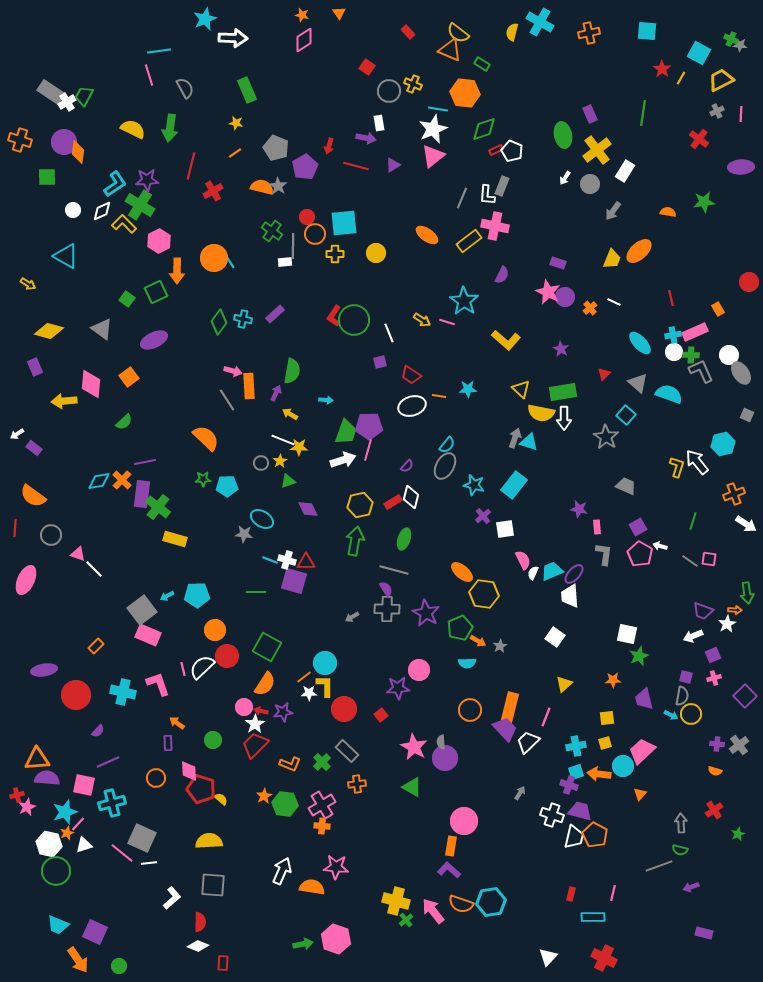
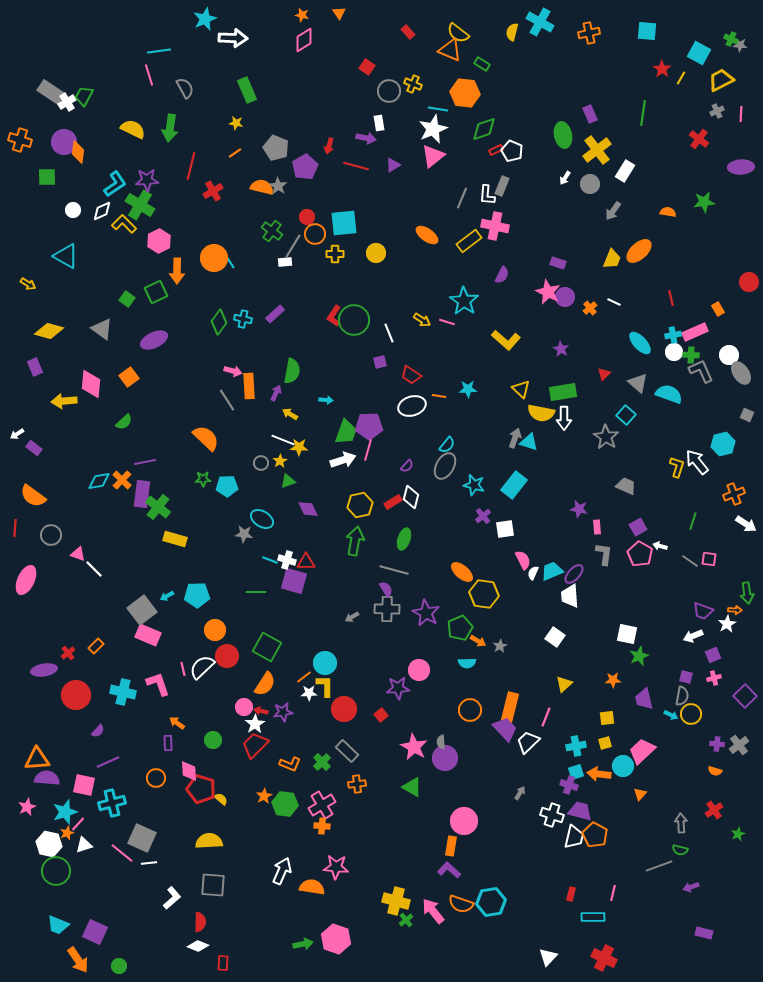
gray line at (293, 246): rotated 30 degrees clockwise
red cross at (17, 795): moved 51 px right, 142 px up; rotated 24 degrees counterclockwise
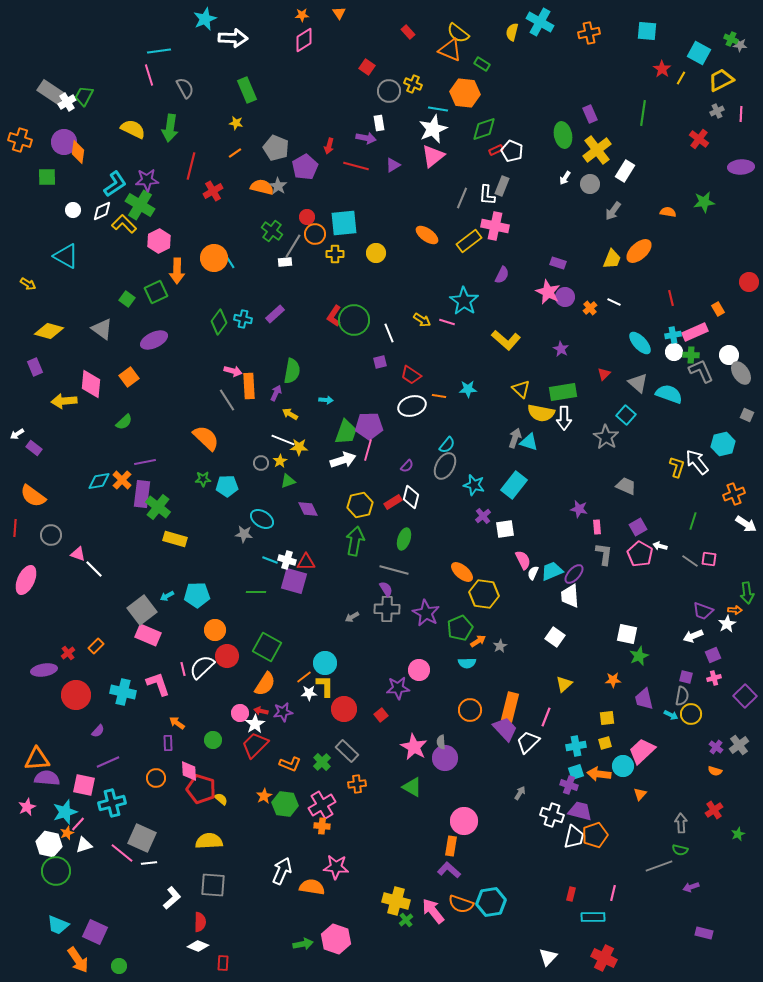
orange star at (302, 15): rotated 16 degrees counterclockwise
orange arrow at (478, 641): rotated 63 degrees counterclockwise
pink circle at (244, 707): moved 4 px left, 6 px down
purple cross at (717, 744): moved 1 px left, 3 px down; rotated 32 degrees clockwise
orange pentagon at (595, 835): rotated 25 degrees clockwise
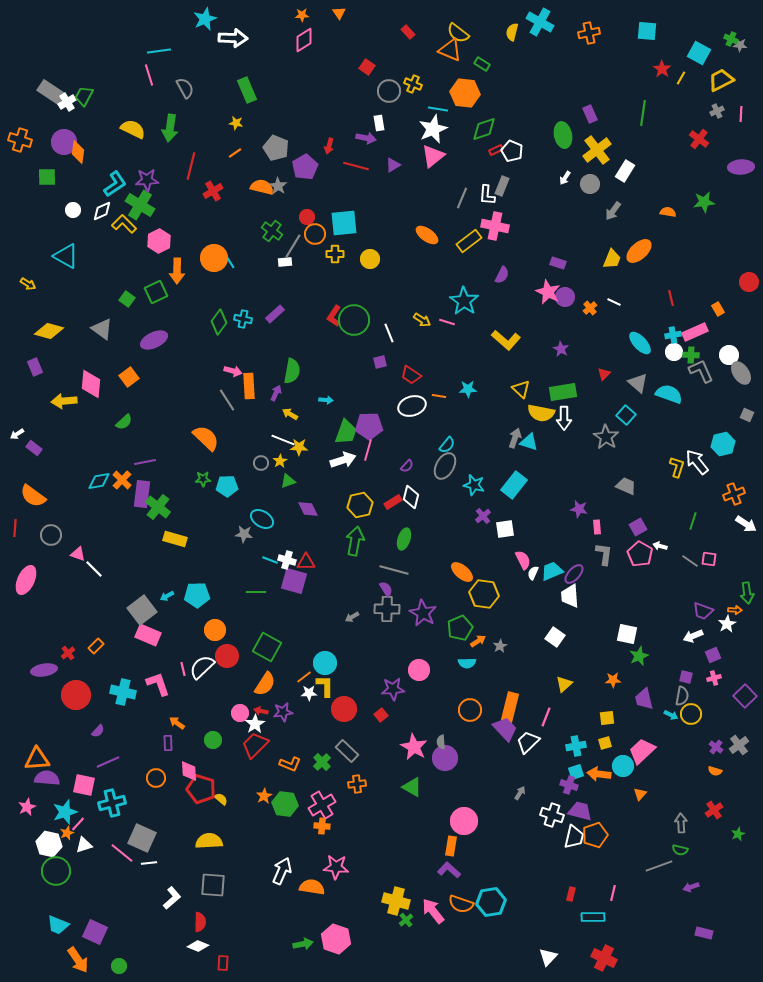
yellow circle at (376, 253): moved 6 px left, 6 px down
purple star at (426, 613): moved 3 px left
purple star at (398, 688): moved 5 px left, 1 px down
